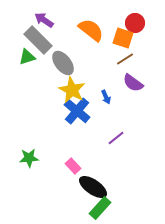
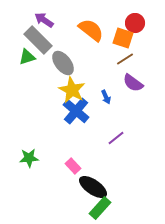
blue cross: moved 1 px left
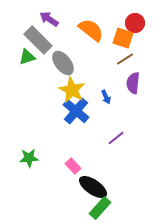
purple arrow: moved 5 px right, 1 px up
purple semicircle: rotated 60 degrees clockwise
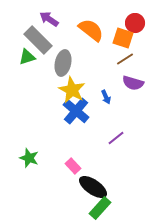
gray ellipse: rotated 50 degrees clockwise
purple semicircle: rotated 80 degrees counterclockwise
green star: rotated 24 degrees clockwise
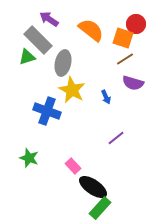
red circle: moved 1 px right, 1 px down
blue cross: moved 29 px left; rotated 20 degrees counterclockwise
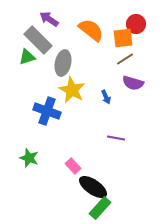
orange square: rotated 25 degrees counterclockwise
purple line: rotated 48 degrees clockwise
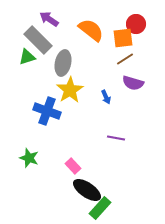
yellow star: moved 2 px left; rotated 12 degrees clockwise
black ellipse: moved 6 px left, 3 px down
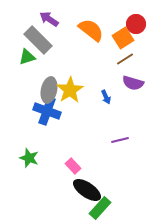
orange square: rotated 25 degrees counterclockwise
gray ellipse: moved 14 px left, 27 px down
purple line: moved 4 px right, 2 px down; rotated 24 degrees counterclockwise
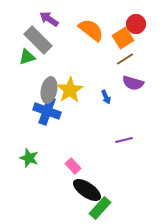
purple line: moved 4 px right
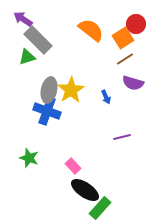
purple arrow: moved 26 px left
yellow star: moved 1 px right
purple line: moved 2 px left, 3 px up
black ellipse: moved 2 px left
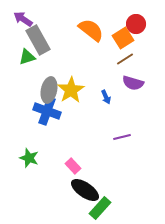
gray rectangle: rotated 16 degrees clockwise
